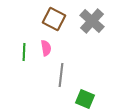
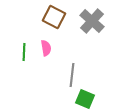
brown square: moved 2 px up
gray line: moved 11 px right
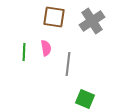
brown square: rotated 20 degrees counterclockwise
gray cross: rotated 15 degrees clockwise
gray line: moved 4 px left, 11 px up
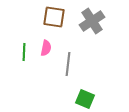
pink semicircle: rotated 21 degrees clockwise
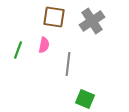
pink semicircle: moved 2 px left, 3 px up
green line: moved 6 px left, 2 px up; rotated 18 degrees clockwise
